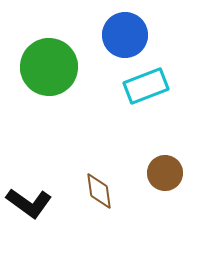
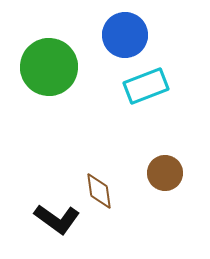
black L-shape: moved 28 px right, 16 px down
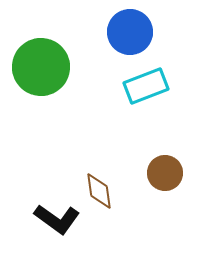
blue circle: moved 5 px right, 3 px up
green circle: moved 8 px left
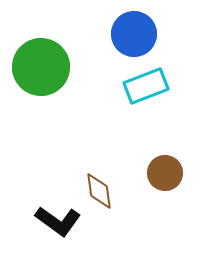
blue circle: moved 4 px right, 2 px down
black L-shape: moved 1 px right, 2 px down
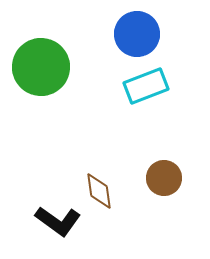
blue circle: moved 3 px right
brown circle: moved 1 px left, 5 px down
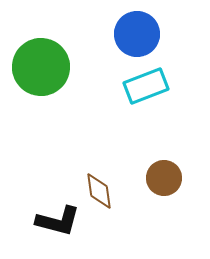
black L-shape: rotated 21 degrees counterclockwise
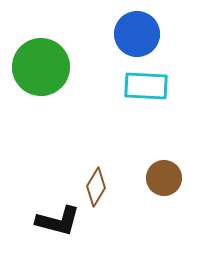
cyan rectangle: rotated 24 degrees clockwise
brown diamond: moved 3 px left, 4 px up; rotated 39 degrees clockwise
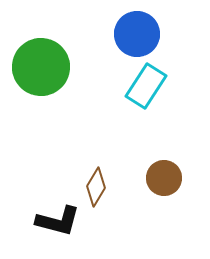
cyan rectangle: rotated 60 degrees counterclockwise
